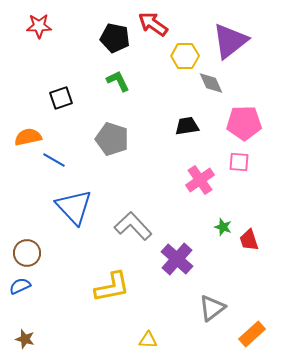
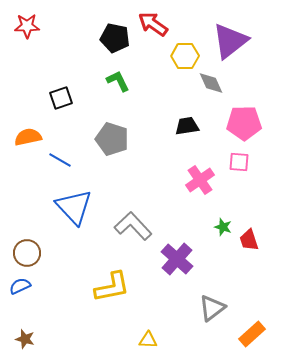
red star: moved 12 px left
blue line: moved 6 px right
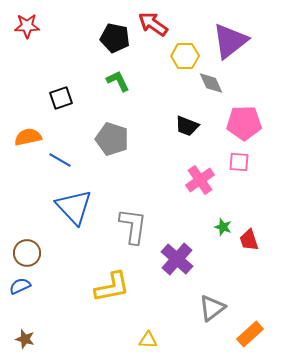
black trapezoid: rotated 150 degrees counterclockwise
gray L-shape: rotated 51 degrees clockwise
orange rectangle: moved 2 px left
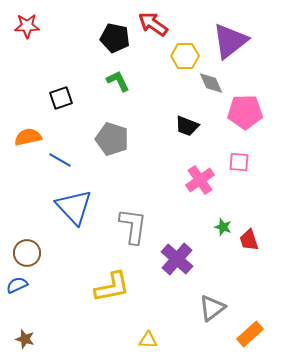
pink pentagon: moved 1 px right, 11 px up
blue semicircle: moved 3 px left, 1 px up
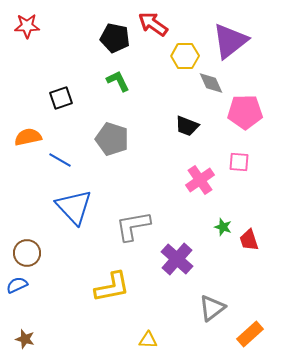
gray L-shape: rotated 108 degrees counterclockwise
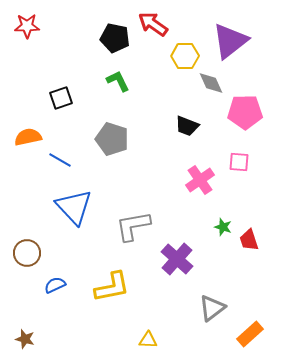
blue semicircle: moved 38 px right
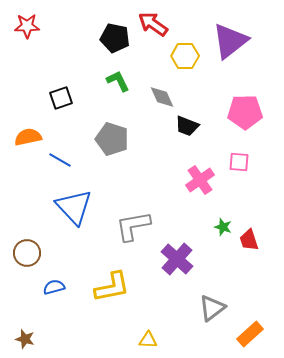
gray diamond: moved 49 px left, 14 px down
blue semicircle: moved 1 px left, 2 px down; rotated 10 degrees clockwise
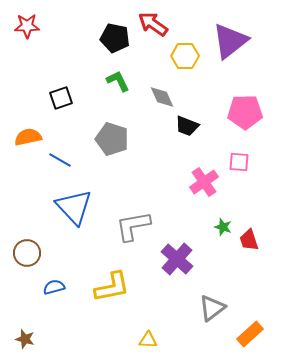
pink cross: moved 4 px right, 2 px down
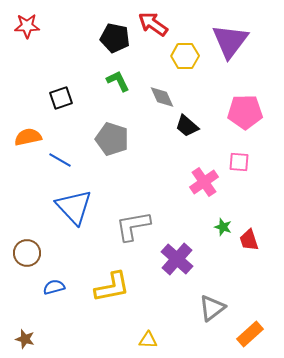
purple triangle: rotated 15 degrees counterclockwise
black trapezoid: rotated 20 degrees clockwise
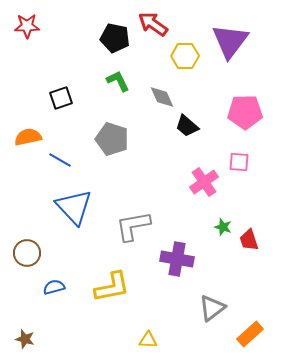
purple cross: rotated 32 degrees counterclockwise
